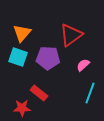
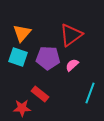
pink semicircle: moved 11 px left
red rectangle: moved 1 px right, 1 px down
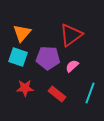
pink semicircle: moved 1 px down
red rectangle: moved 17 px right
red star: moved 3 px right, 20 px up
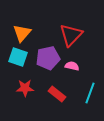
red triangle: rotated 10 degrees counterclockwise
purple pentagon: rotated 15 degrees counterclockwise
pink semicircle: rotated 56 degrees clockwise
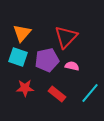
red triangle: moved 5 px left, 2 px down
purple pentagon: moved 1 px left, 2 px down
cyan line: rotated 20 degrees clockwise
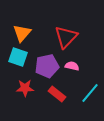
purple pentagon: moved 6 px down
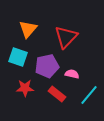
orange triangle: moved 6 px right, 4 px up
pink semicircle: moved 8 px down
cyan line: moved 1 px left, 2 px down
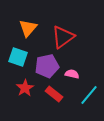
orange triangle: moved 1 px up
red triangle: moved 3 px left; rotated 10 degrees clockwise
red star: rotated 30 degrees counterclockwise
red rectangle: moved 3 px left
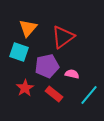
cyan square: moved 1 px right, 5 px up
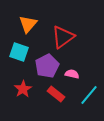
orange triangle: moved 4 px up
purple pentagon: rotated 15 degrees counterclockwise
red star: moved 2 px left, 1 px down
red rectangle: moved 2 px right
